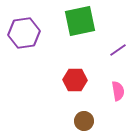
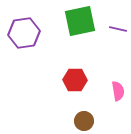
purple line: moved 21 px up; rotated 48 degrees clockwise
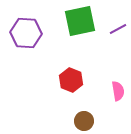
purple line: rotated 42 degrees counterclockwise
purple hexagon: moved 2 px right; rotated 12 degrees clockwise
red hexagon: moved 4 px left; rotated 20 degrees clockwise
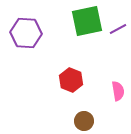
green square: moved 7 px right
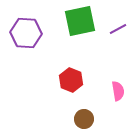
green square: moved 7 px left
brown circle: moved 2 px up
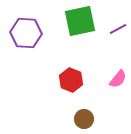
pink semicircle: moved 12 px up; rotated 48 degrees clockwise
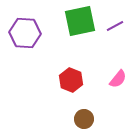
purple line: moved 3 px left, 3 px up
purple hexagon: moved 1 px left
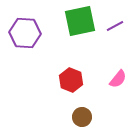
brown circle: moved 2 px left, 2 px up
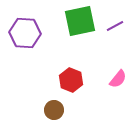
brown circle: moved 28 px left, 7 px up
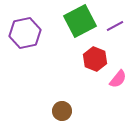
green square: rotated 16 degrees counterclockwise
purple hexagon: rotated 16 degrees counterclockwise
red hexagon: moved 24 px right, 21 px up
brown circle: moved 8 px right, 1 px down
